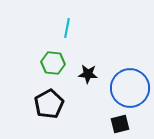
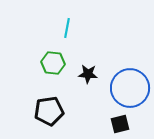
black pentagon: moved 7 px down; rotated 20 degrees clockwise
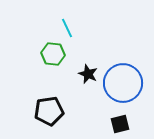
cyan line: rotated 36 degrees counterclockwise
green hexagon: moved 9 px up
black star: rotated 18 degrees clockwise
blue circle: moved 7 px left, 5 px up
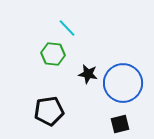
cyan line: rotated 18 degrees counterclockwise
black star: rotated 12 degrees counterclockwise
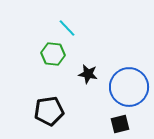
blue circle: moved 6 px right, 4 px down
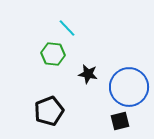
black pentagon: rotated 12 degrees counterclockwise
black square: moved 3 px up
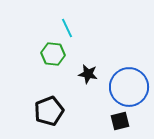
cyan line: rotated 18 degrees clockwise
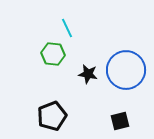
blue circle: moved 3 px left, 17 px up
black pentagon: moved 3 px right, 5 px down
